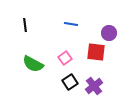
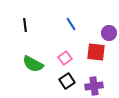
blue line: rotated 48 degrees clockwise
black square: moved 3 px left, 1 px up
purple cross: rotated 30 degrees clockwise
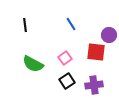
purple circle: moved 2 px down
purple cross: moved 1 px up
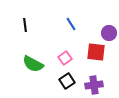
purple circle: moved 2 px up
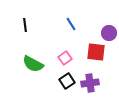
purple cross: moved 4 px left, 2 px up
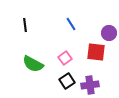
purple cross: moved 2 px down
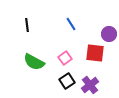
black line: moved 2 px right
purple circle: moved 1 px down
red square: moved 1 px left, 1 px down
green semicircle: moved 1 px right, 2 px up
purple cross: rotated 30 degrees counterclockwise
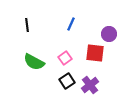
blue line: rotated 56 degrees clockwise
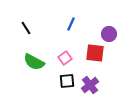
black line: moved 1 px left, 3 px down; rotated 24 degrees counterclockwise
black square: rotated 28 degrees clockwise
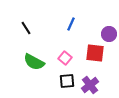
pink square: rotated 16 degrees counterclockwise
